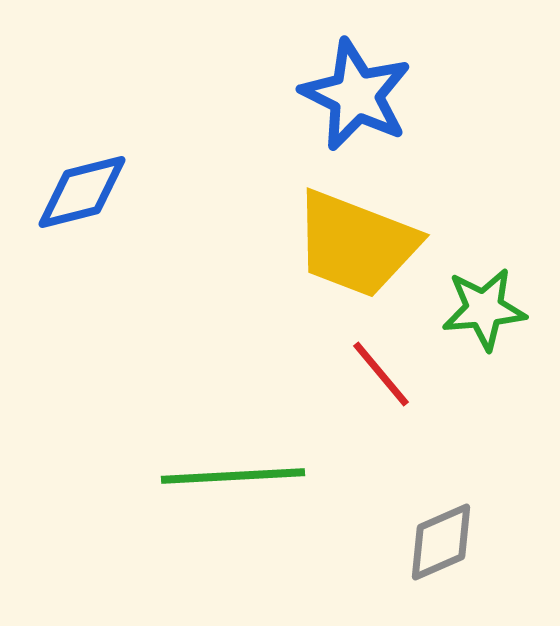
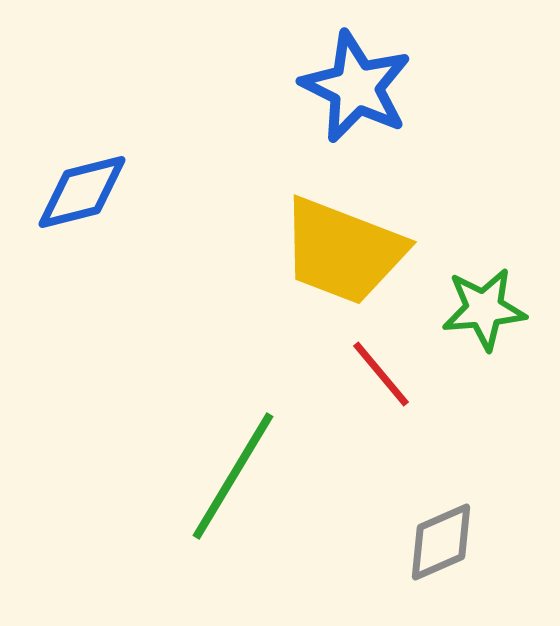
blue star: moved 8 px up
yellow trapezoid: moved 13 px left, 7 px down
green line: rotated 56 degrees counterclockwise
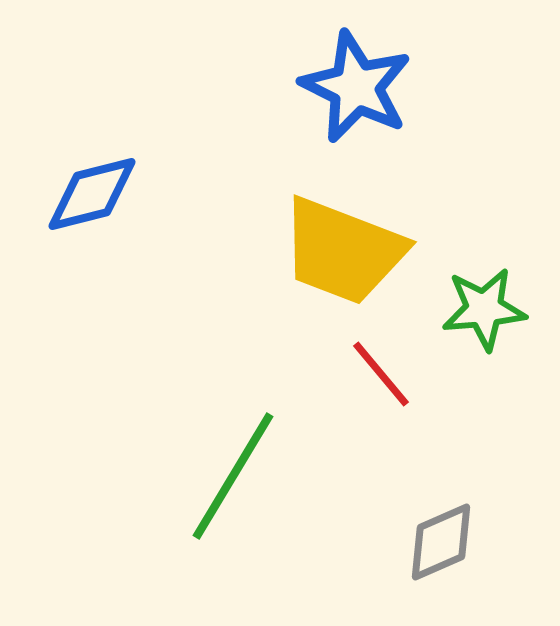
blue diamond: moved 10 px right, 2 px down
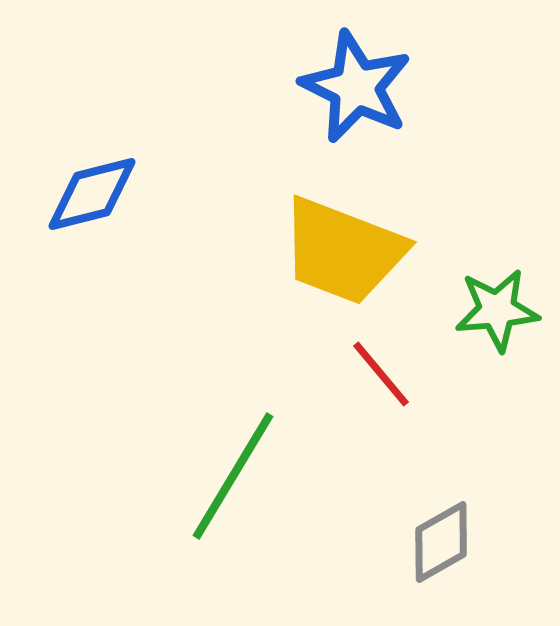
green star: moved 13 px right, 1 px down
gray diamond: rotated 6 degrees counterclockwise
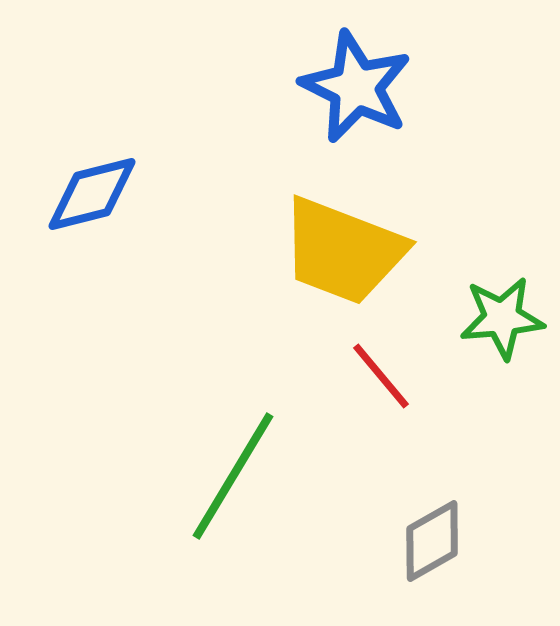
green star: moved 5 px right, 8 px down
red line: moved 2 px down
gray diamond: moved 9 px left, 1 px up
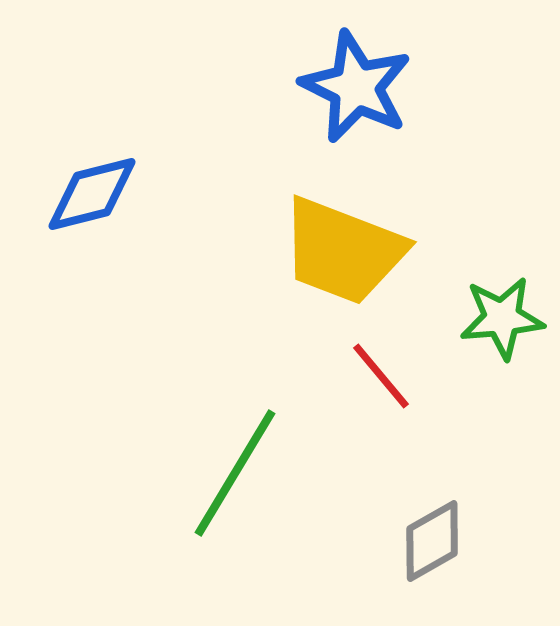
green line: moved 2 px right, 3 px up
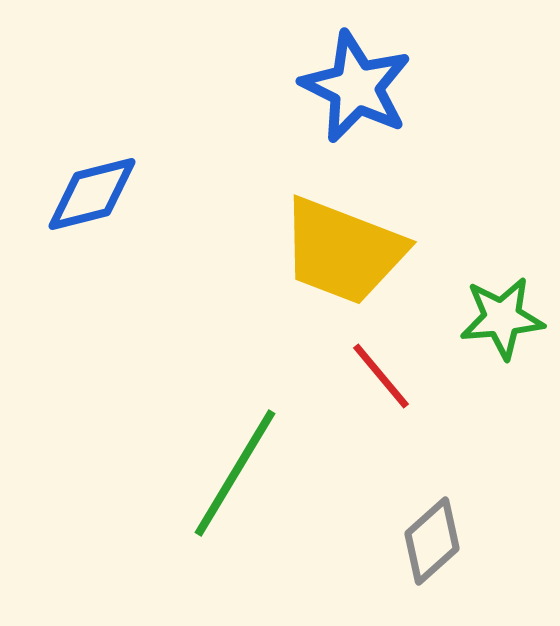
gray diamond: rotated 12 degrees counterclockwise
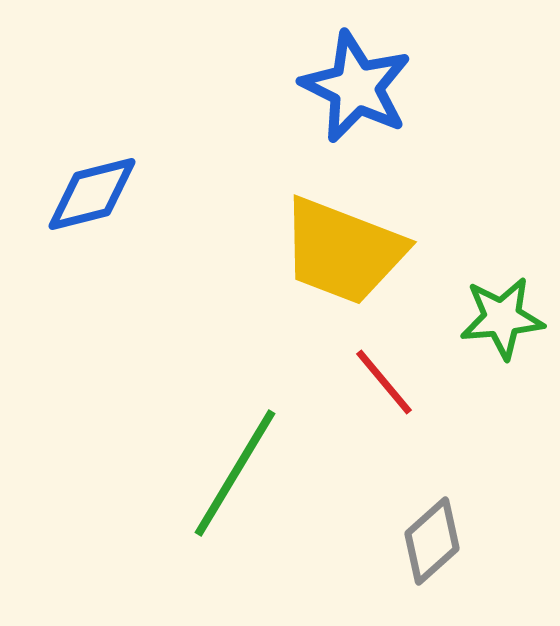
red line: moved 3 px right, 6 px down
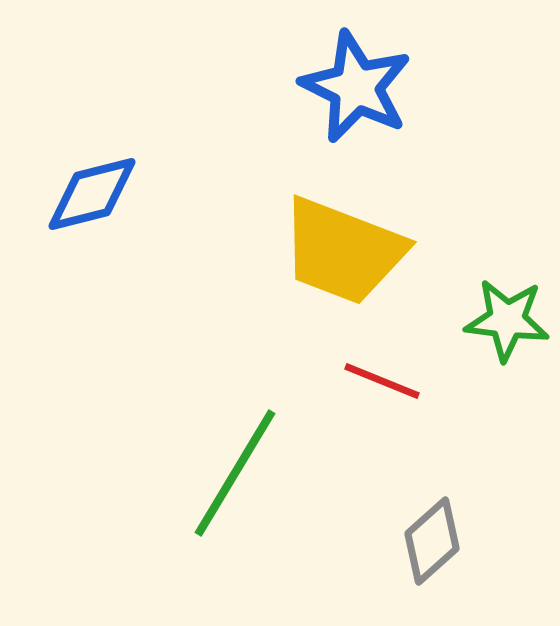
green star: moved 5 px right, 2 px down; rotated 12 degrees clockwise
red line: moved 2 px left, 1 px up; rotated 28 degrees counterclockwise
